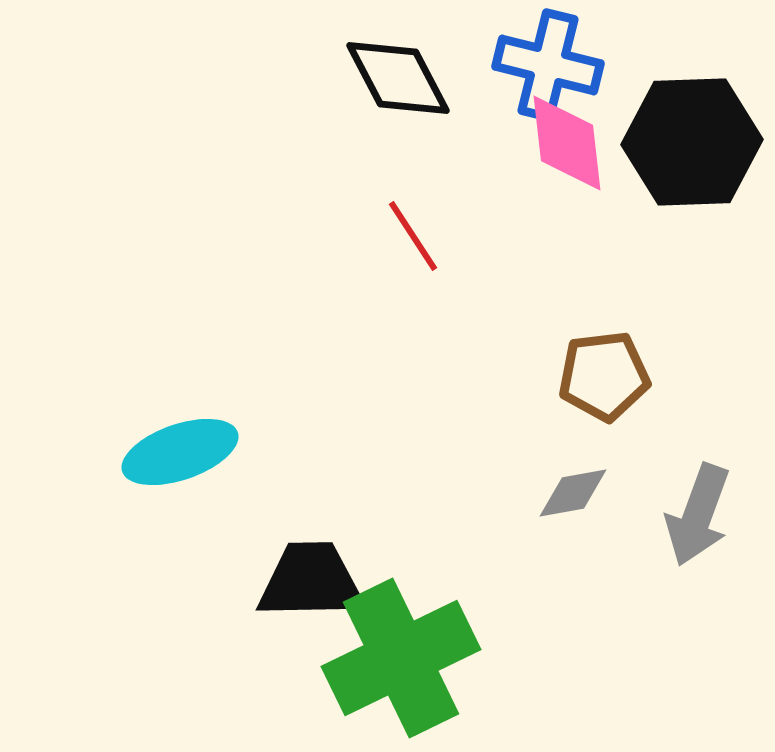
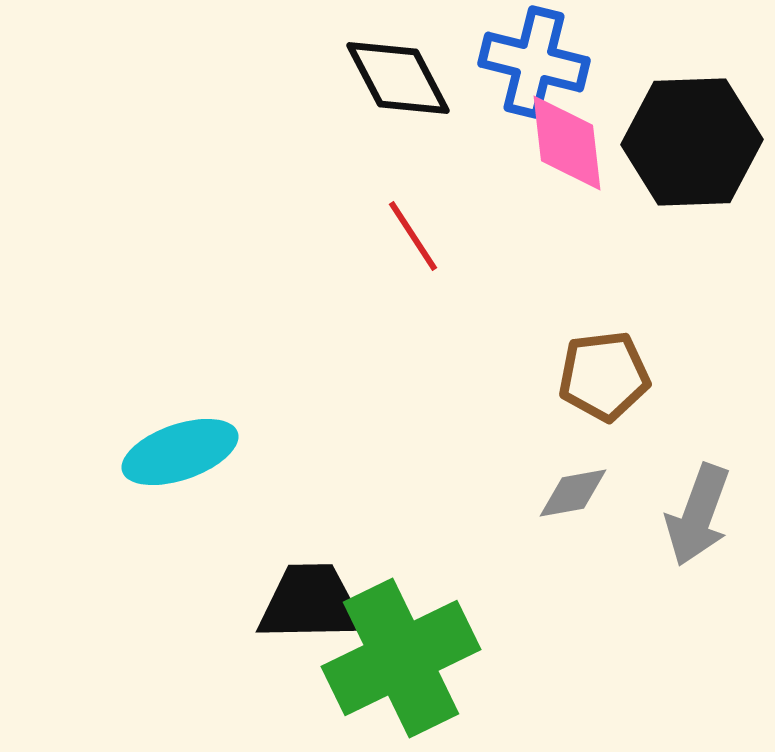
blue cross: moved 14 px left, 3 px up
black trapezoid: moved 22 px down
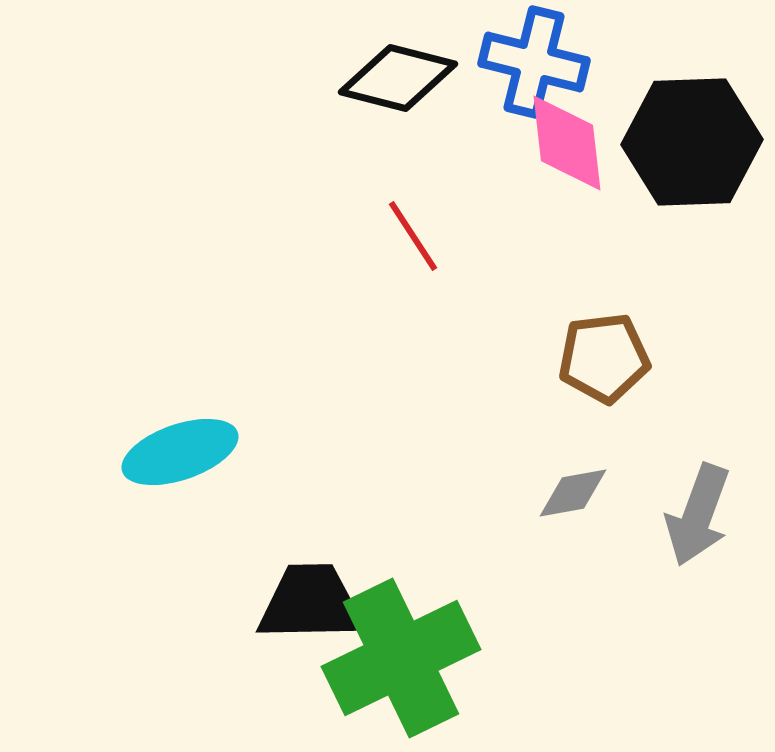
black diamond: rotated 48 degrees counterclockwise
brown pentagon: moved 18 px up
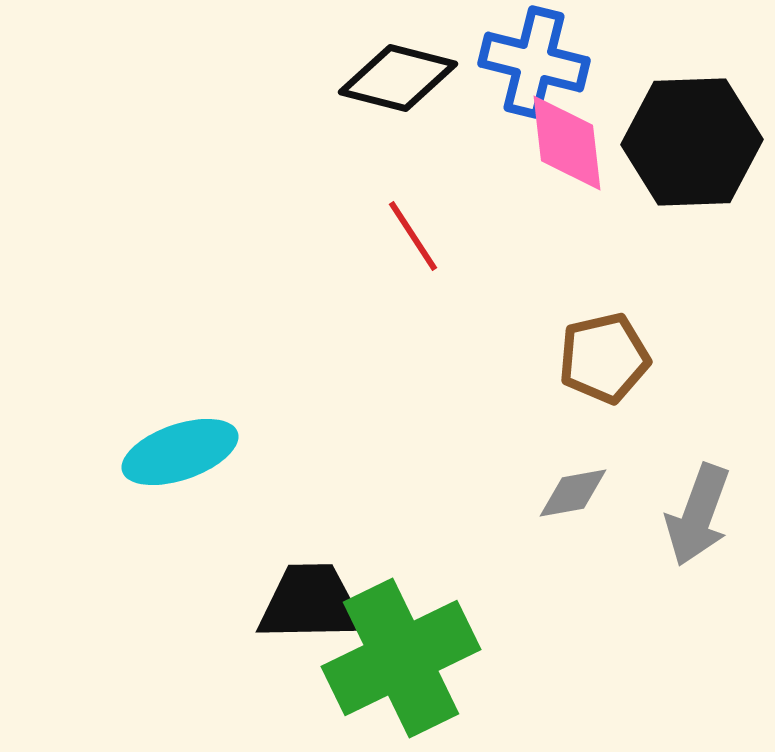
brown pentagon: rotated 6 degrees counterclockwise
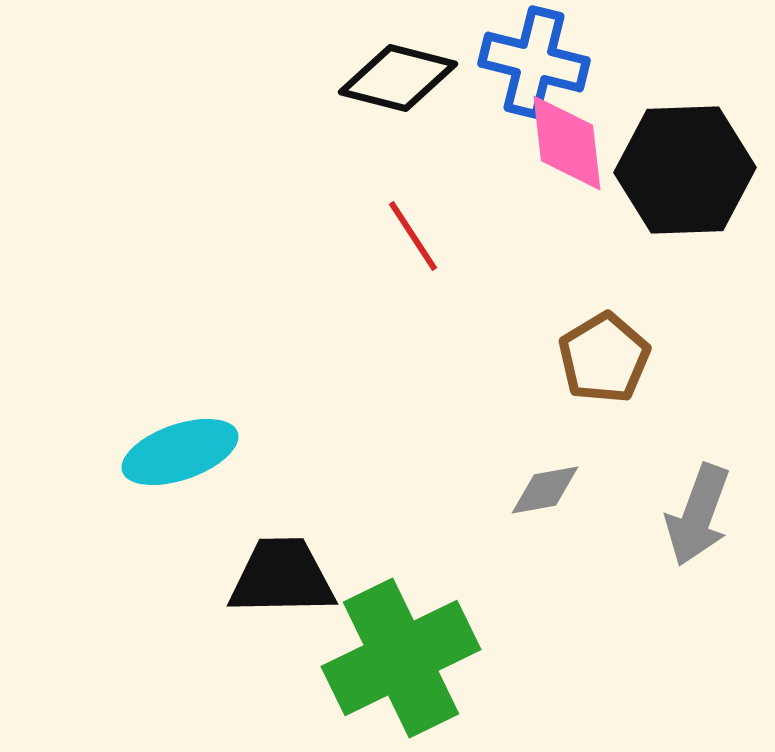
black hexagon: moved 7 px left, 28 px down
brown pentagon: rotated 18 degrees counterclockwise
gray diamond: moved 28 px left, 3 px up
black trapezoid: moved 29 px left, 26 px up
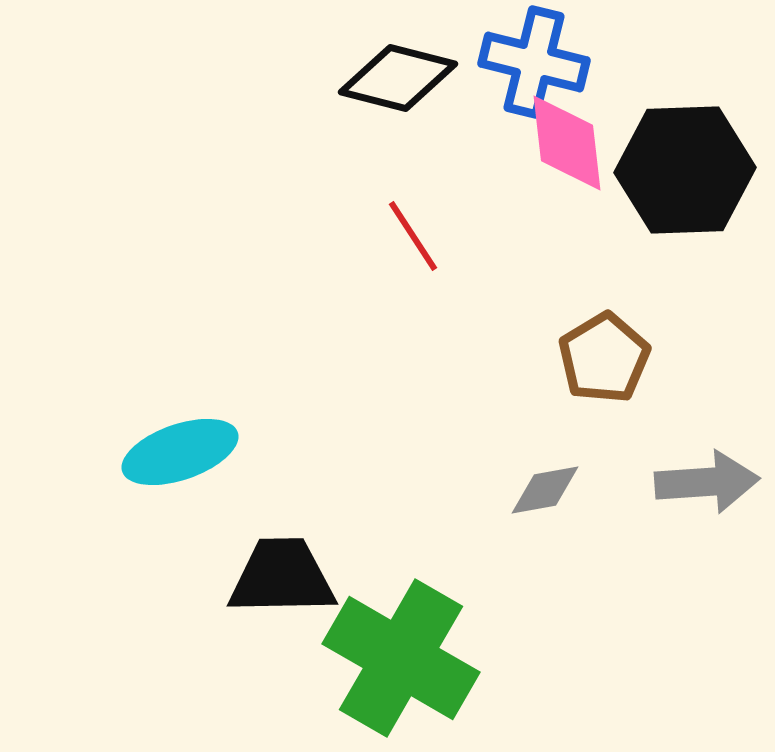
gray arrow: moved 9 px right, 33 px up; rotated 114 degrees counterclockwise
green cross: rotated 34 degrees counterclockwise
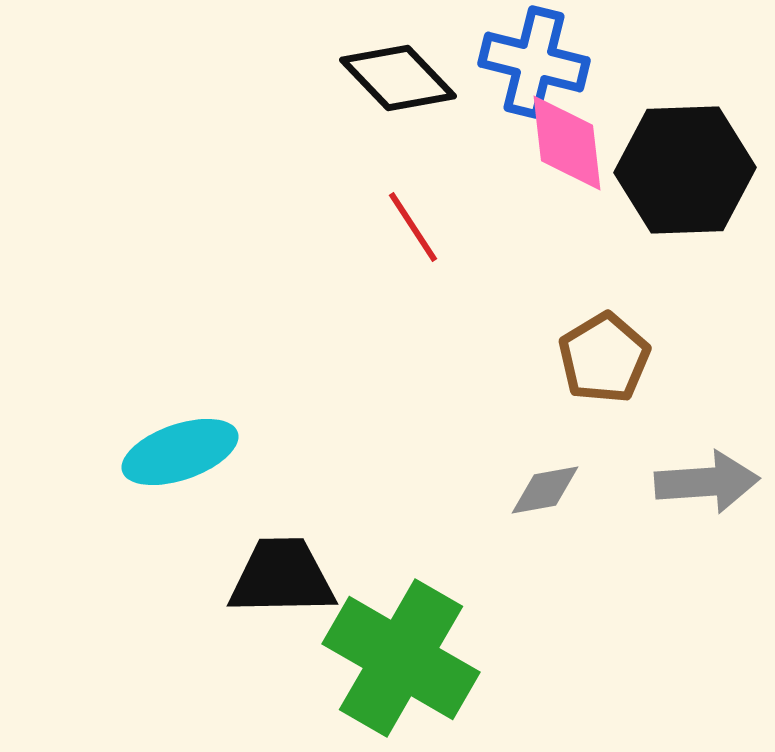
black diamond: rotated 32 degrees clockwise
red line: moved 9 px up
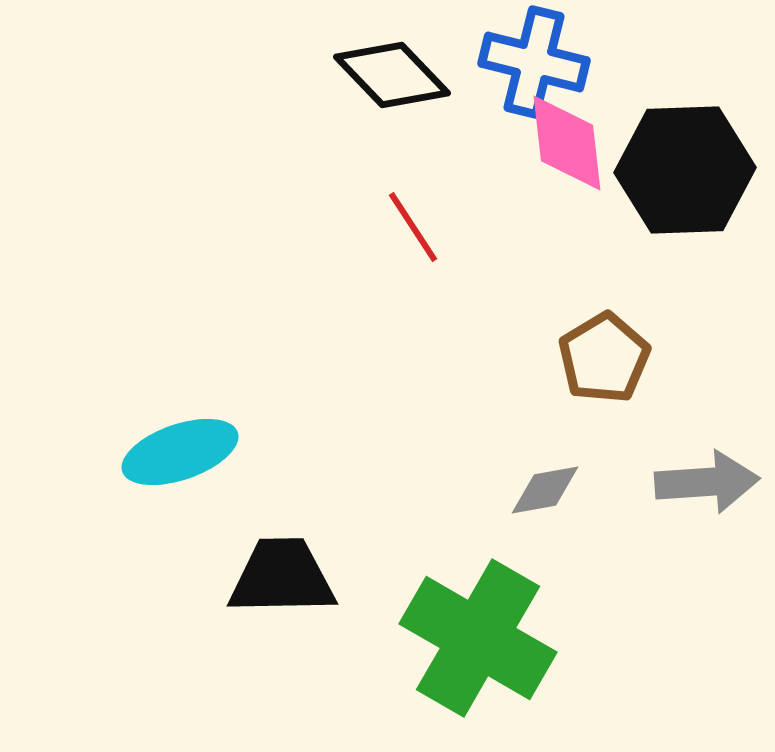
black diamond: moved 6 px left, 3 px up
green cross: moved 77 px right, 20 px up
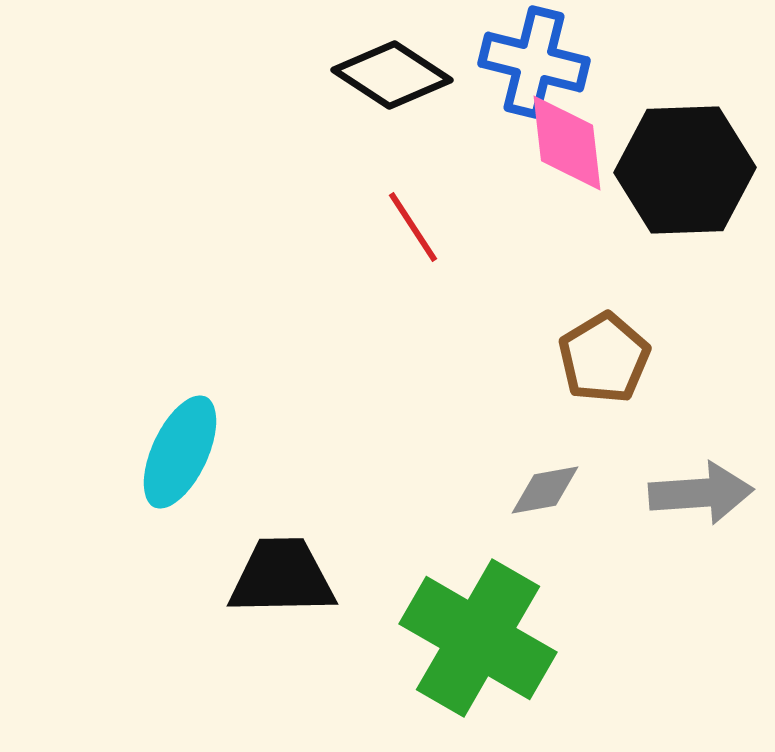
black diamond: rotated 13 degrees counterclockwise
cyan ellipse: rotated 46 degrees counterclockwise
gray arrow: moved 6 px left, 11 px down
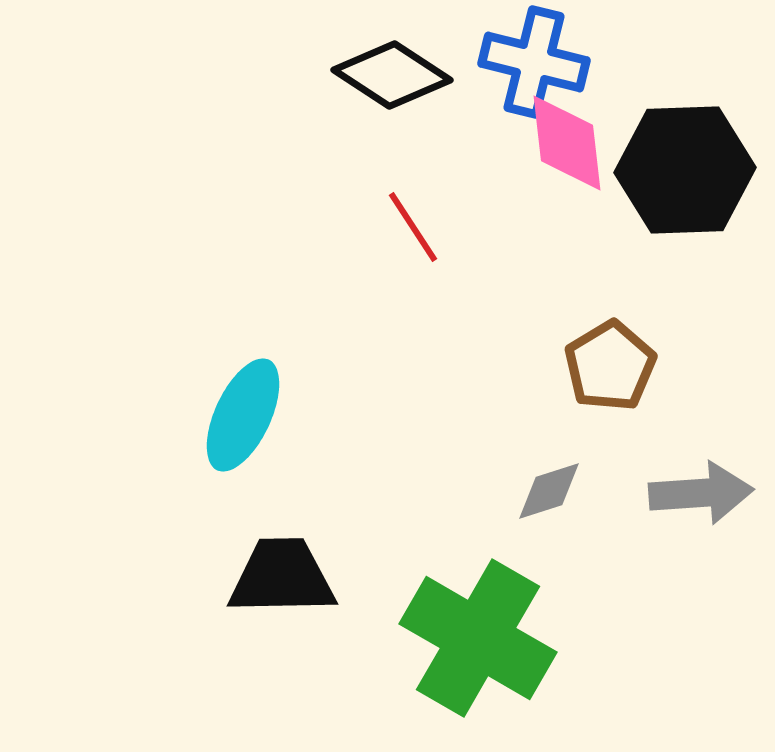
brown pentagon: moved 6 px right, 8 px down
cyan ellipse: moved 63 px right, 37 px up
gray diamond: moved 4 px right, 1 px down; rotated 8 degrees counterclockwise
